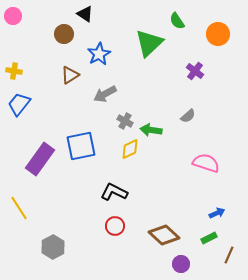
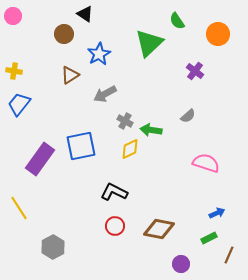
brown diamond: moved 5 px left, 6 px up; rotated 32 degrees counterclockwise
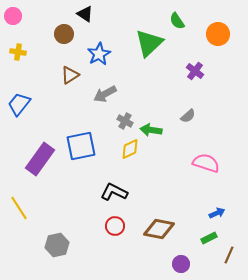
yellow cross: moved 4 px right, 19 px up
gray hexagon: moved 4 px right, 2 px up; rotated 15 degrees clockwise
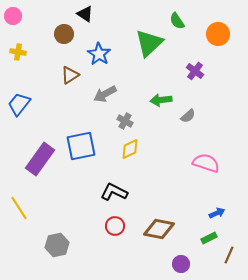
blue star: rotated 10 degrees counterclockwise
green arrow: moved 10 px right, 30 px up; rotated 15 degrees counterclockwise
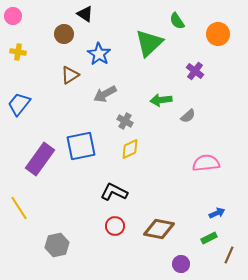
pink semicircle: rotated 24 degrees counterclockwise
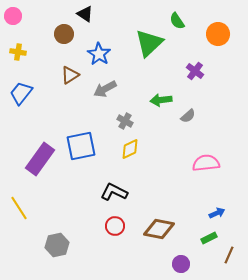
gray arrow: moved 5 px up
blue trapezoid: moved 2 px right, 11 px up
